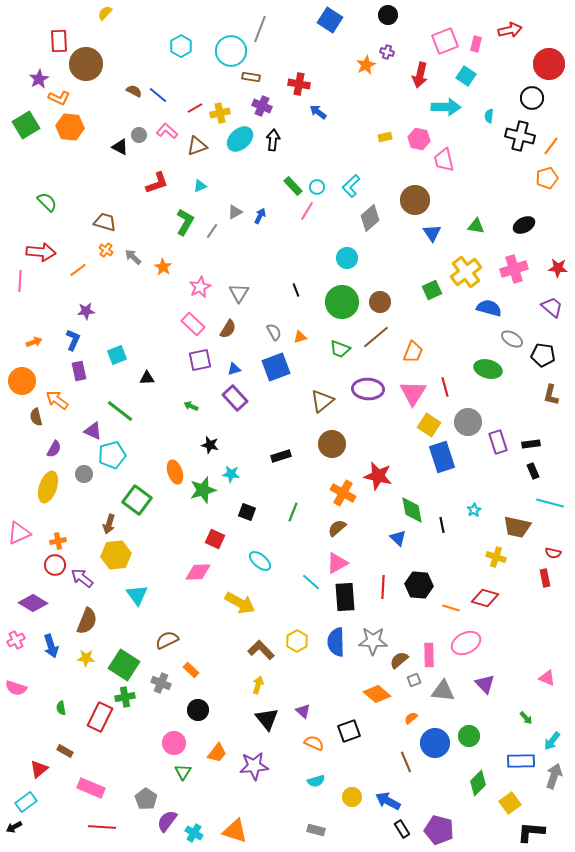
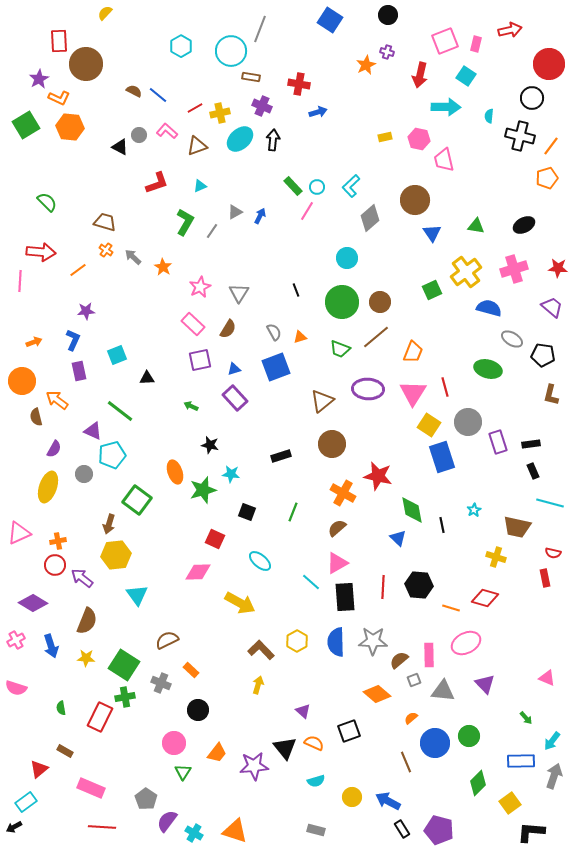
blue arrow at (318, 112): rotated 126 degrees clockwise
black triangle at (267, 719): moved 18 px right, 29 px down
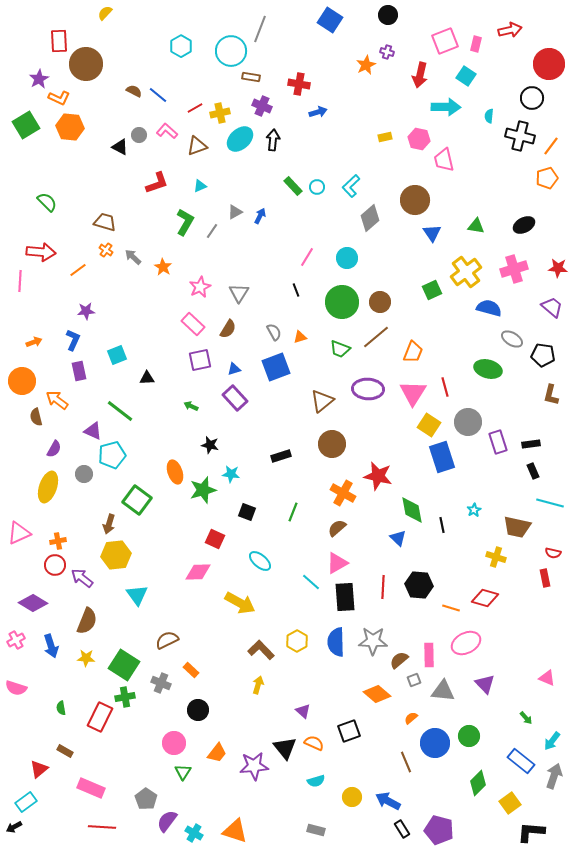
pink line at (307, 211): moved 46 px down
blue rectangle at (521, 761): rotated 40 degrees clockwise
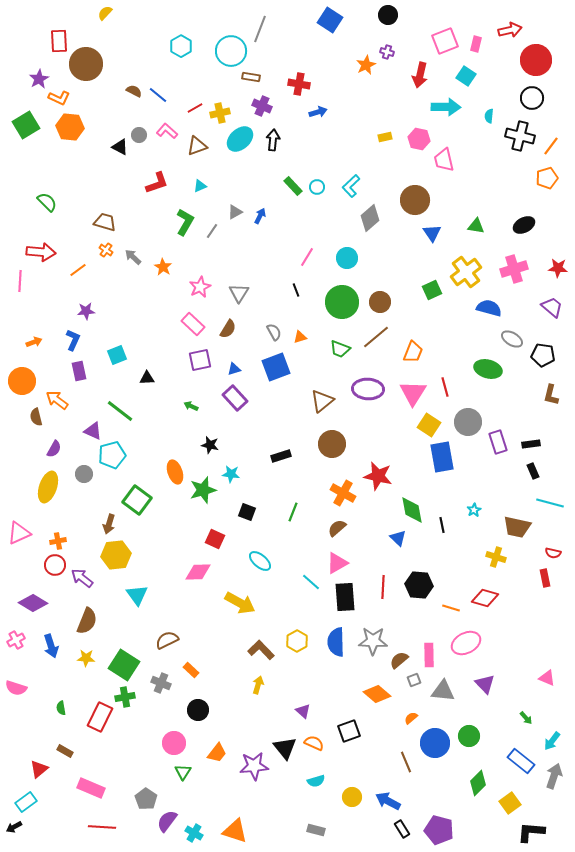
red circle at (549, 64): moved 13 px left, 4 px up
blue rectangle at (442, 457): rotated 8 degrees clockwise
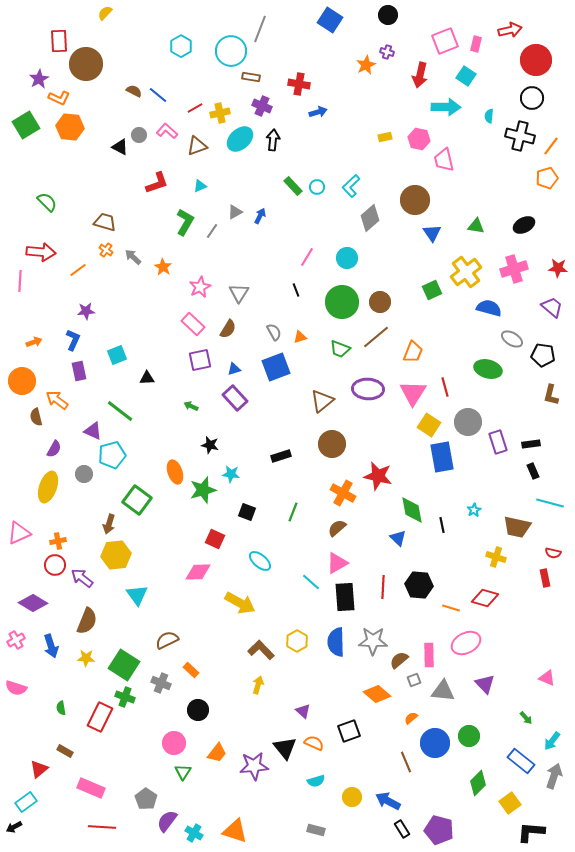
green cross at (125, 697): rotated 30 degrees clockwise
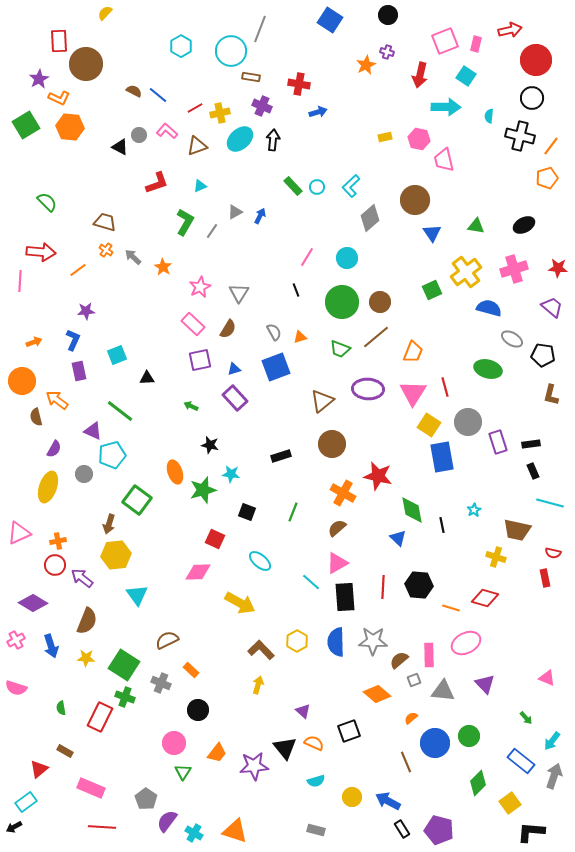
brown trapezoid at (517, 527): moved 3 px down
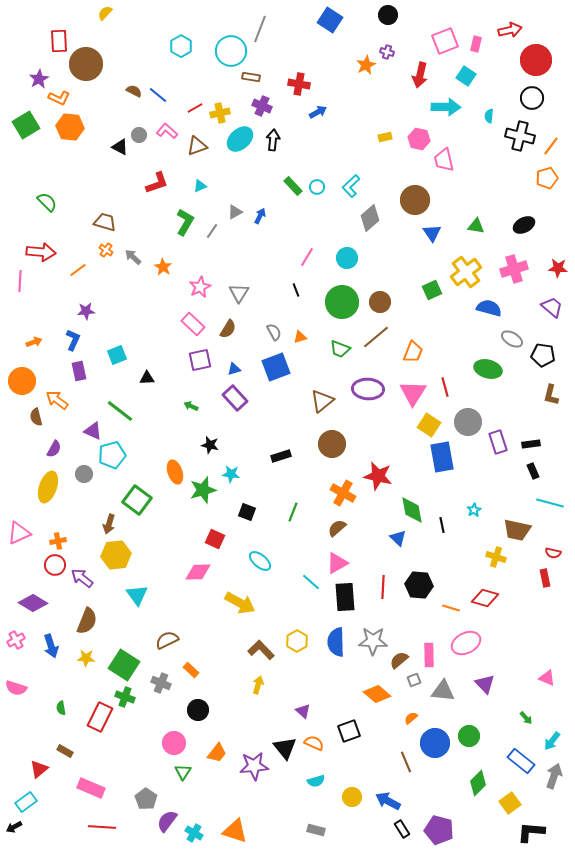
blue arrow at (318, 112): rotated 12 degrees counterclockwise
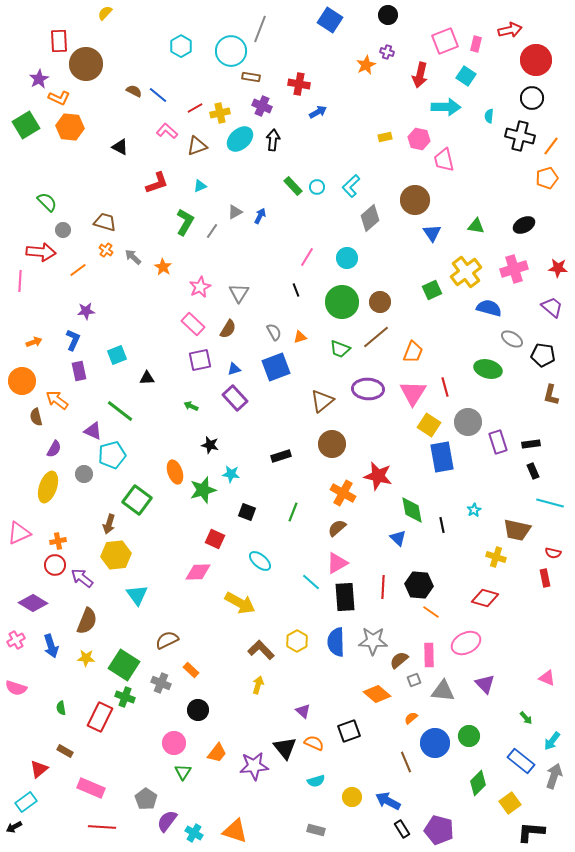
gray circle at (139, 135): moved 76 px left, 95 px down
orange line at (451, 608): moved 20 px left, 4 px down; rotated 18 degrees clockwise
